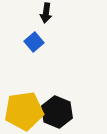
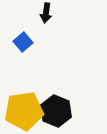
blue square: moved 11 px left
black hexagon: moved 1 px left, 1 px up
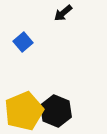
black arrow: moved 17 px right; rotated 42 degrees clockwise
yellow pentagon: rotated 15 degrees counterclockwise
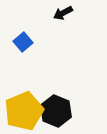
black arrow: rotated 12 degrees clockwise
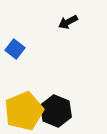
black arrow: moved 5 px right, 9 px down
blue square: moved 8 px left, 7 px down; rotated 12 degrees counterclockwise
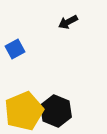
blue square: rotated 24 degrees clockwise
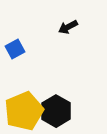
black arrow: moved 5 px down
black hexagon: rotated 8 degrees clockwise
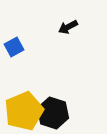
blue square: moved 1 px left, 2 px up
black hexagon: moved 3 px left, 2 px down; rotated 12 degrees counterclockwise
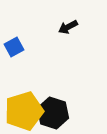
yellow pentagon: rotated 6 degrees clockwise
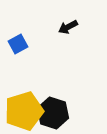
blue square: moved 4 px right, 3 px up
